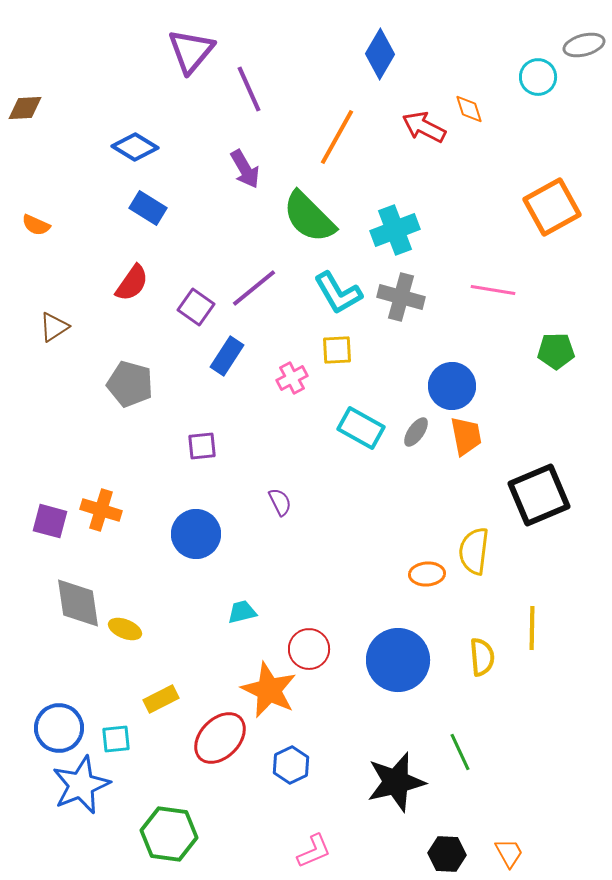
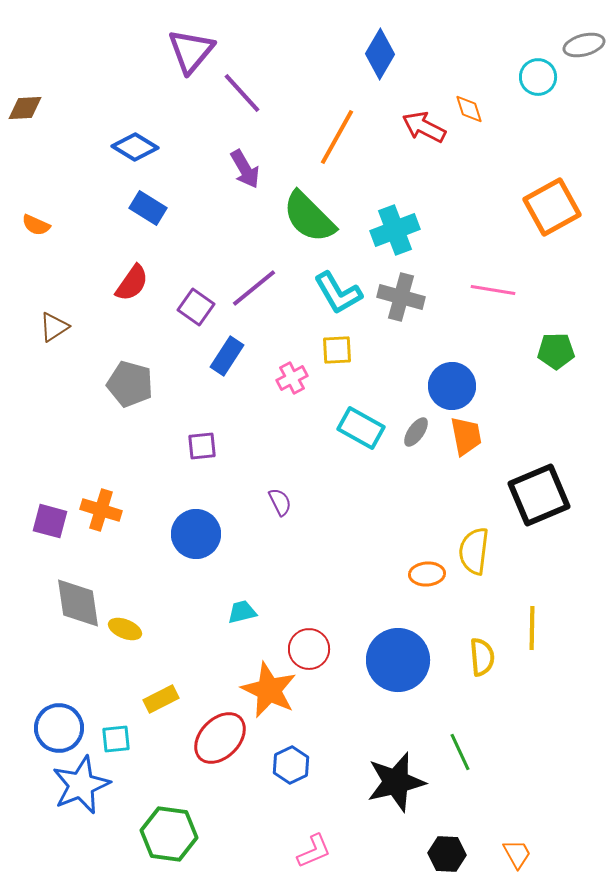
purple line at (249, 89): moved 7 px left, 4 px down; rotated 18 degrees counterclockwise
orange trapezoid at (509, 853): moved 8 px right, 1 px down
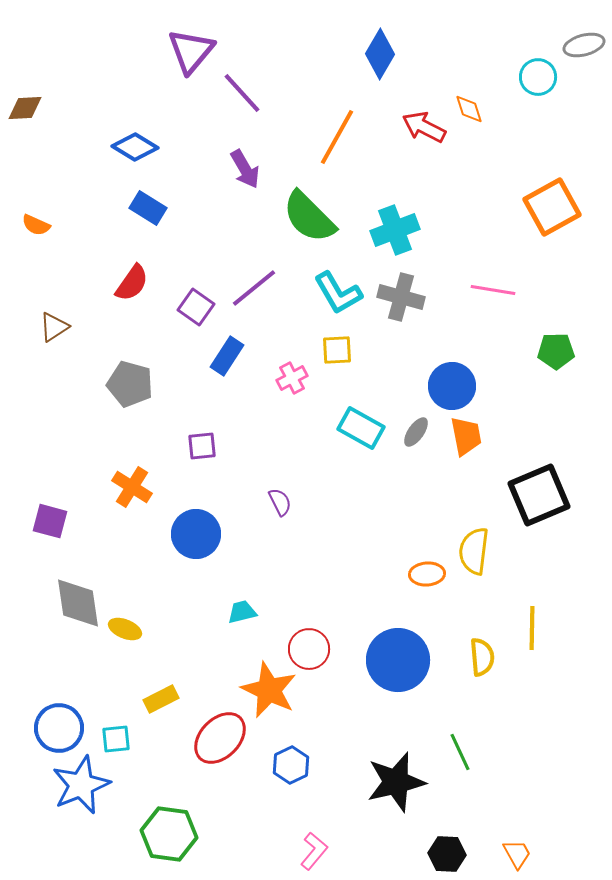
orange cross at (101, 510): moved 31 px right, 23 px up; rotated 15 degrees clockwise
pink L-shape at (314, 851): rotated 27 degrees counterclockwise
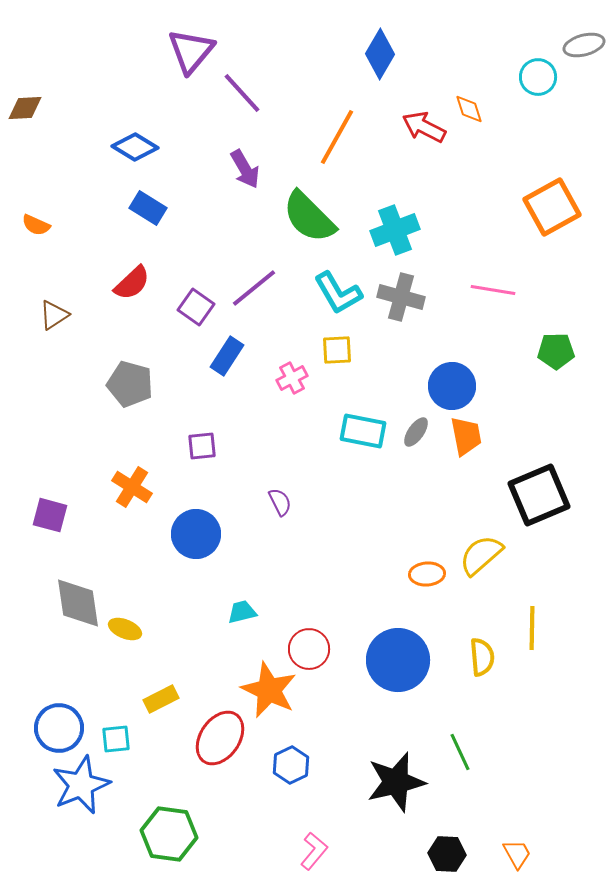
red semicircle at (132, 283): rotated 12 degrees clockwise
brown triangle at (54, 327): moved 12 px up
cyan rectangle at (361, 428): moved 2 px right, 3 px down; rotated 18 degrees counterclockwise
purple square at (50, 521): moved 6 px up
yellow semicircle at (474, 551): moved 7 px right, 4 px down; rotated 42 degrees clockwise
red ellipse at (220, 738): rotated 10 degrees counterclockwise
